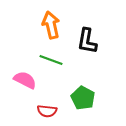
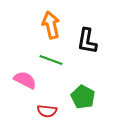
green pentagon: moved 1 px up
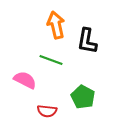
orange arrow: moved 5 px right
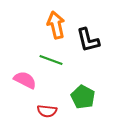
black L-shape: moved 1 px right, 1 px up; rotated 24 degrees counterclockwise
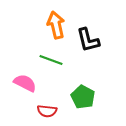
pink semicircle: moved 3 px down
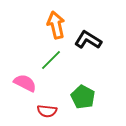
black L-shape: rotated 136 degrees clockwise
green line: rotated 65 degrees counterclockwise
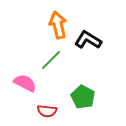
orange arrow: moved 2 px right
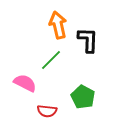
black L-shape: rotated 60 degrees clockwise
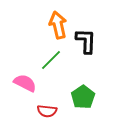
black L-shape: moved 2 px left, 1 px down
green pentagon: rotated 10 degrees clockwise
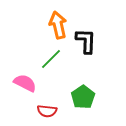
green line: moved 1 px up
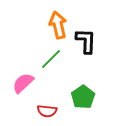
pink semicircle: moved 2 px left; rotated 70 degrees counterclockwise
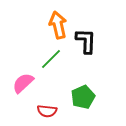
green pentagon: rotated 10 degrees clockwise
